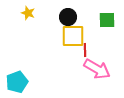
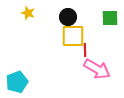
green square: moved 3 px right, 2 px up
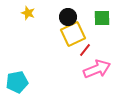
green square: moved 8 px left
yellow square: moved 2 px up; rotated 25 degrees counterclockwise
red line: rotated 40 degrees clockwise
pink arrow: rotated 52 degrees counterclockwise
cyan pentagon: rotated 10 degrees clockwise
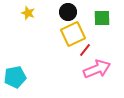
black circle: moved 5 px up
cyan pentagon: moved 2 px left, 5 px up
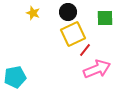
yellow star: moved 5 px right
green square: moved 3 px right
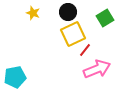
green square: rotated 30 degrees counterclockwise
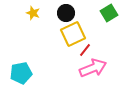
black circle: moved 2 px left, 1 px down
green square: moved 4 px right, 5 px up
pink arrow: moved 4 px left, 1 px up
cyan pentagon: moved 6 px right, 4 px up
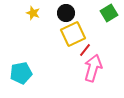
pink arrow: rotated 52 degrees counterclockwise
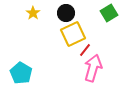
yellow star: rotated 16 degrees clockwise
cyan pentagon: rotated 30 degrees counterclockwise
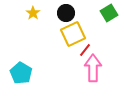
pink arrow: rotated 16 degrees counterclockwise
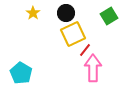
green square: moved 3 px down
